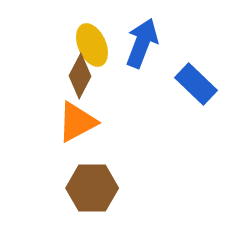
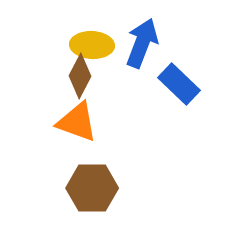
yellow ellipse: rotated 63 degrees counterclockwise
blue rectangle: moved 17 px left
orange triangle: rotated 48 degrees clockwise
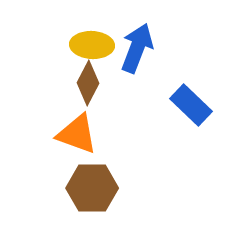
blue arrow: moved 5 px left, 5 px down
brown diamond: moved 8 px right, 7 px down
blue rectangle: moved 12 px right, 21 px down
orange triangle: moved 12 px down
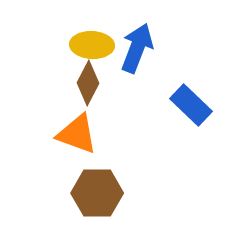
brown hexagon: moved 5 px right, 5 px down
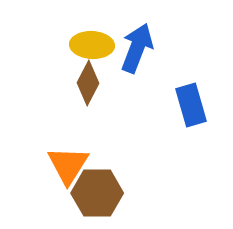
blue rectangle: rotated 30 degrees clockwise
orange triangle: moved 9 px left, 31 px down; rotated 42 degrees clockwise
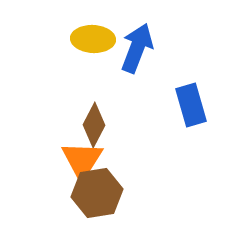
yellow ellipse: moved 1 px right, 6 px up
brown diamond: moved 6 px right, 42 px down
orange triangle: moved 14 px right, 5 px up
brown hexagon: rotated 9 degrees counterclockwise
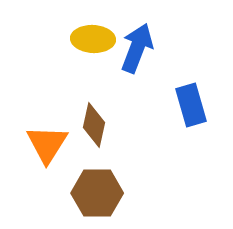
brown diamond: rotated 15 degrees counterclockwise
orange triangle: moved 35 px left, 16 px up
brown hexagon: rotated 9 degrees clockwise
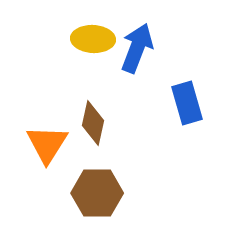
blue rectangle: moved 4 px left, 2 px up
brown diamond: moved 1 px left, 2 px up
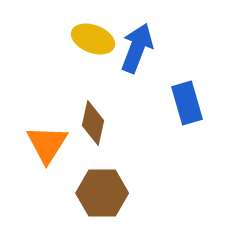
yellow ellipse: rotated 18 degrees clockwise
brown hexagon: moved 5 px right
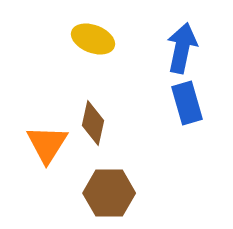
blue arrow: moved 45 px right; rotated 9 degrees counterclockwise
brown hexagon: moved 7 px right
